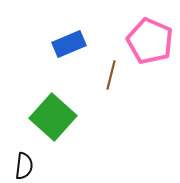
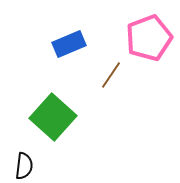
pink pentagon: moved 1 px left, 3 px up; rotated 27 degrees clockwise
brown line: rotated 20 degrees clockwise
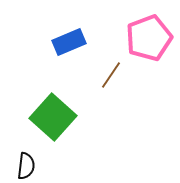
blue rectangle: moved 2 px up
black semicircle: moved 2 px right
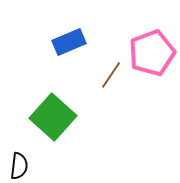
pink pentagon: moved 3 px right, 15 px down
black semicircle: moved 7 px left
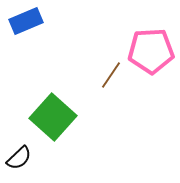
blue rectangle: moved 43 px left, 21 px up
pink pentagon: moved 1 px left, 2 px up; rotated 18 degrees clockwise
black semicircle: moved 8 px up; rotated 40 degrees clockwise
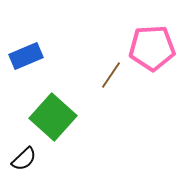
blue rectangle: moved 35 px down
pink pentagon: moved 1 px right, 3 px up
black semicircle: moved 5 px right, 1 px down
